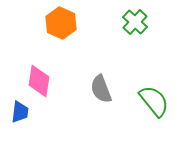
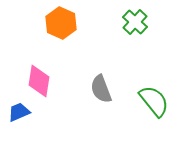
blue trapezoid: moved 1 px left; rotated 120 degrees counterclockwise
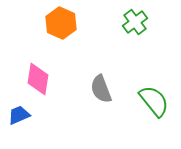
green cross: rotated 10 degrees clockwise
pink diamond: moved 1 px left, 2 px up
blue trapezoid: moved 3 px down
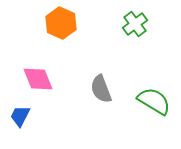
green cross: moved 2 px down
pink diamond: rotated 32 degrees counterclockwise
green semicircle: rotated 20 degrees counterclockwise
blue trapezoid: moved 1 px right, 1 px down; rotated 40 degrees counterclockwise
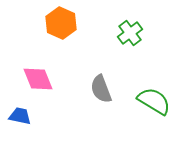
green cross: moved 5 px left, 9 px down
blue trapezoid: rotated 75 degrees clockwise
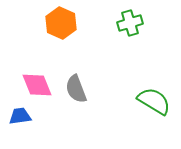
green cross: moved 10 px up; rotated 20 degrees clockwise
pink diamond: moved 1 px left, 6 px down
gray semicircle: moved 25 px left
blue trapezoid: rotated 20 degrees counterclockwise
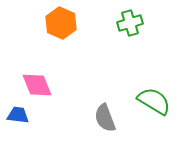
gray semicircle: moved 29 px right, 29 px down
blue trapezoid: moved 2 px left, 1 px up; rotated 15 degrees clockwise
